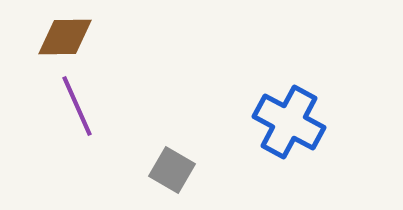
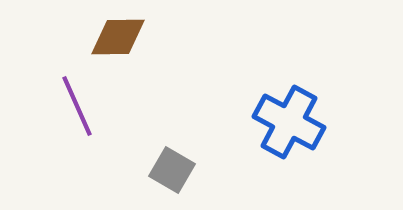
brown diamond: moved 53 px right
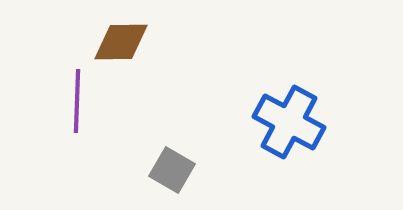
brown diamond: moved 3 px right, 5 px down
purple line: moved 5 px up; rotated 26 degrees clockwise
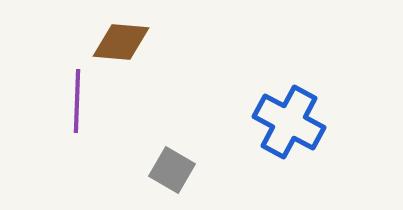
brown diamond: rotated 6 degrees clockwise
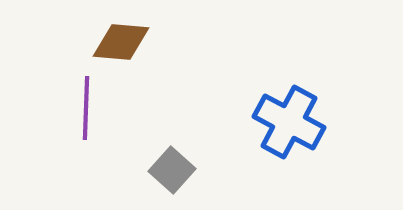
purple line: moved 9 px right, 7 px down
gray square: rotated 12 degrees clockwise
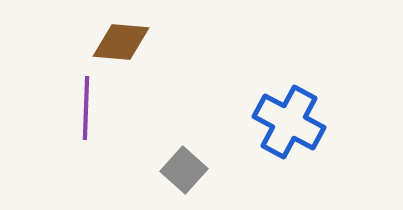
gray square: moved 12 px right
